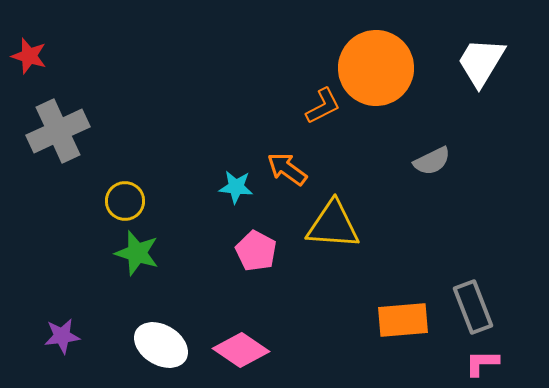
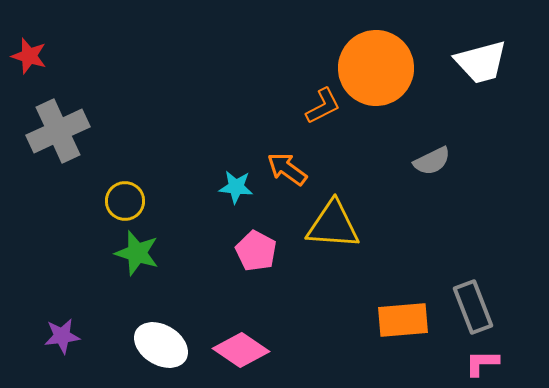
white trapezoid: rotated 136 degrees counterclockwise
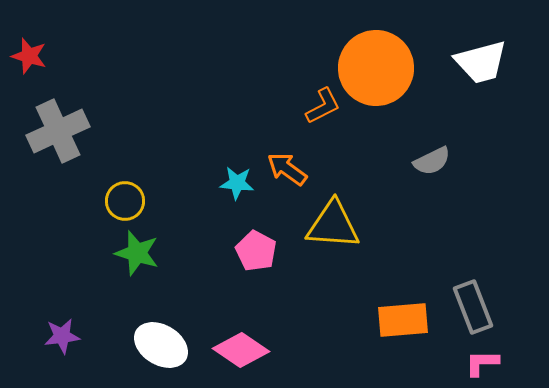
cyan star: moved 1 px right, 4 px up
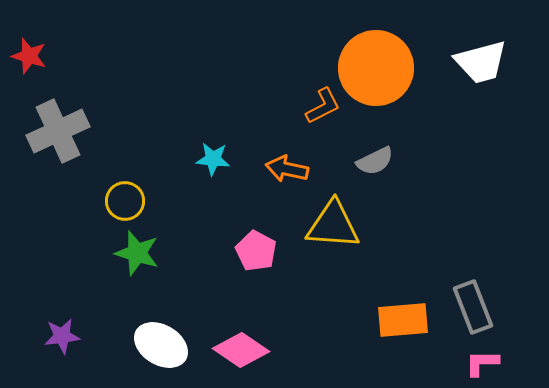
gray semicircle: moved 57 px left
orange arrow: rotated 24 degrees counterclockwise
cyan star: moved 24 px left, 24 px up
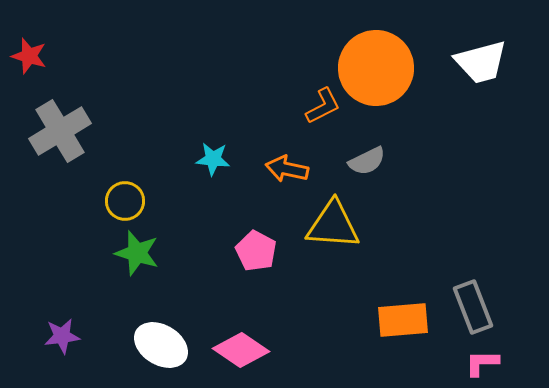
gray cross: moved 2 px right; rotated 6 degrees counterclockwise
gray semicircle: moved 8 px left
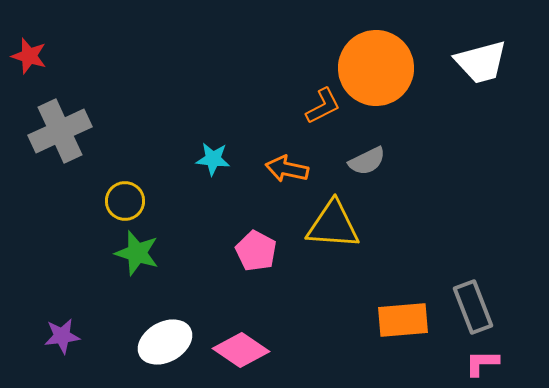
gray cross: rotated 6 degrees clockwise
white ellipse: moved 4 px right, 3 px up; rotated 60 degrees counterclockwise
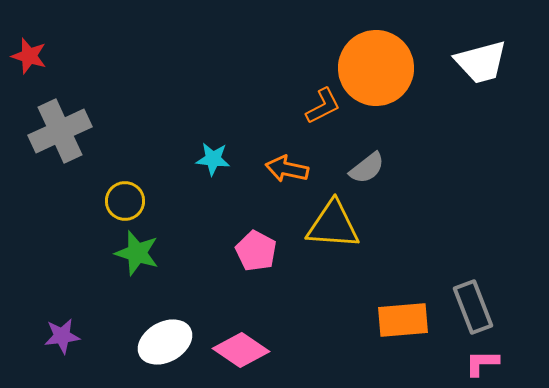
gray semicircle: moved 7 px down; rotated 12 degrees counterclockwise
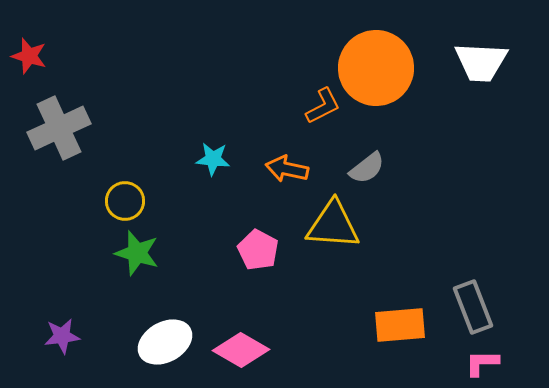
white trapezoid: rotated 18 degrees clockwise
gray cross: moved 1 px left, 3 px up
pink pentagon: moved 2 px right, 1 px up
orange rectangle: moved 3 px left, 5 px down
pink diamond: rotated 4 degrees counterclockwise
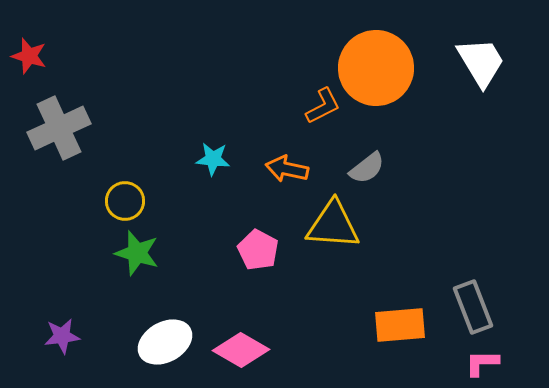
white trapezoid: rotated 124 degrees counterclockwise
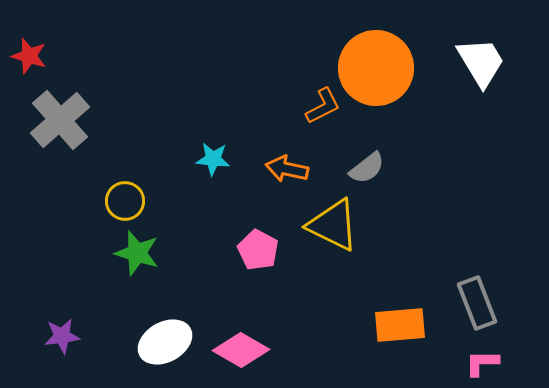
gray cross: moved 1 px right, 8 px up; rotated 16 degrees counterclockwise
yellow triangle: rotated 22 degrees clockwise
gray rectangle: moved 4 px right, 4 px up
